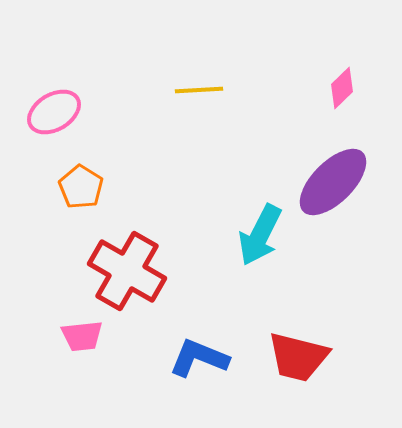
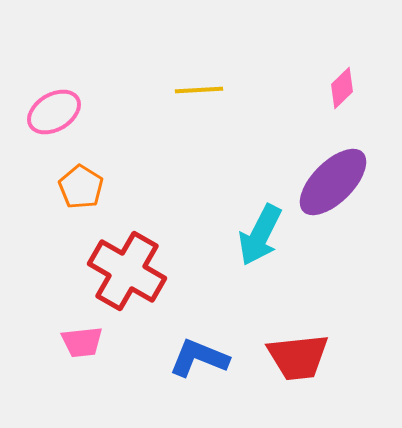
pink trapezoid: moved 6 px down
red trapezoid: rotated 20 degrees counterclockwise
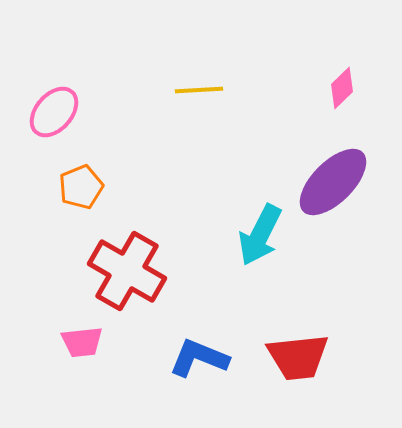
pink ellipse: rotated 18 degrees counterclockwise
orange pentagon: rotated 18 degrees clockwise
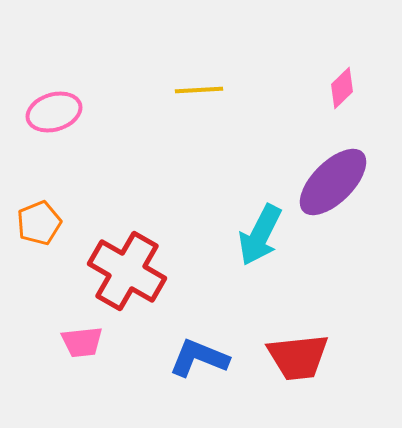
pink ellipse: rotated 32 degrees clockwise
orange pentagon: moved 42 px left, 36 px down
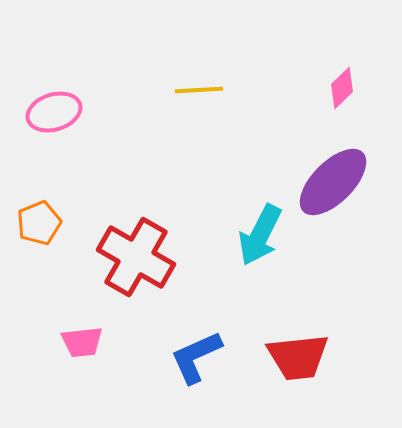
red cross: moved 9 px right, 14 px up
blue L-shape: moved 3 px left, 1 px up; rotated 46 degrees counterclockwise
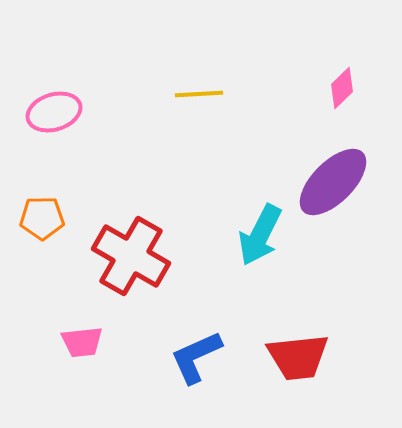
yellow line: moved 4 px down
orange pentagon: moved 3 px right, 5 px up; rotated 21 degrees clockwise
red cross: moved 5 px left, 1 px up
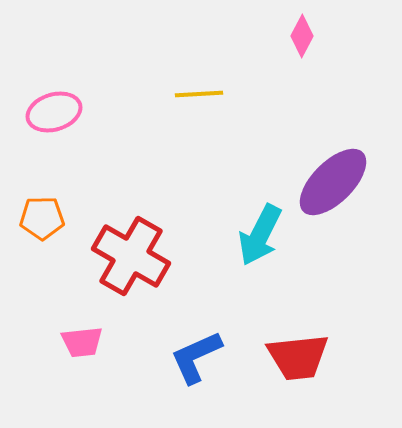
pink diamond: moved 40 px left, 52 px up; rotated 18 degrees counterclockwise
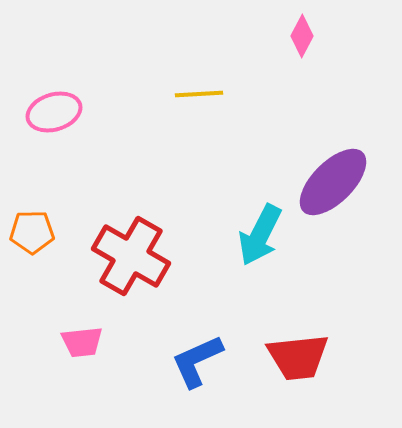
orange pentagon: moved 10 px left, 14 px down
blue L-shape: moved 1 px right, 4 px down
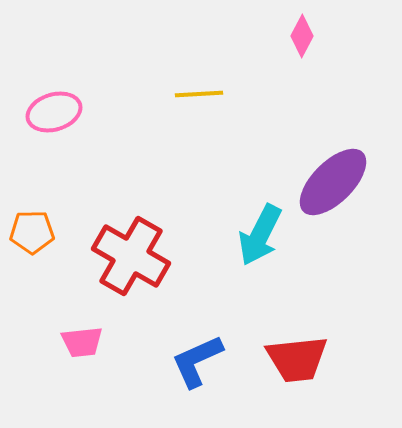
red trapezoid: moved 1 px left, 2 px down
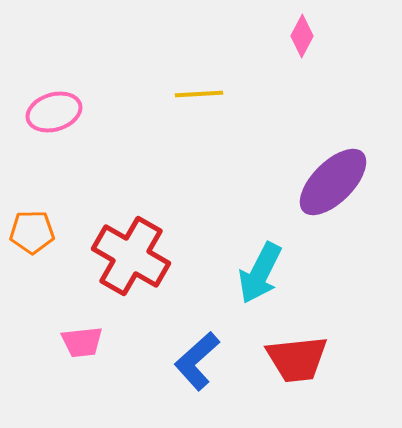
cyan arrow: moved 38 px down
blue L-shape: rotated 18 degrees counterclockwise
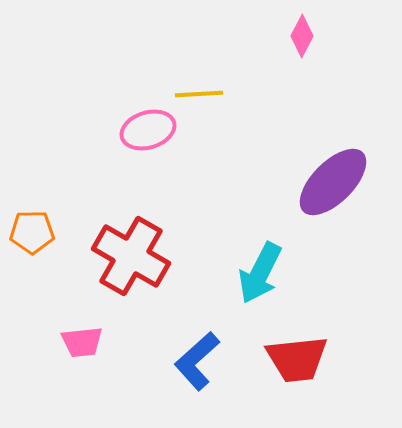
pink ellipse: moved 94 px right, 18 px down
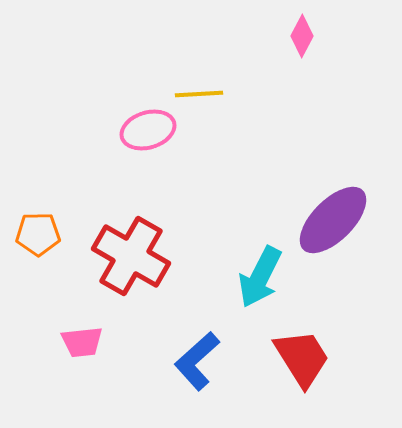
purple ellipse: moved 38 px down
orange pentagon: moved 6 px right, 2 px down
cyan arrow: moved 4 px down
red trapezoid: moved 5 px right, 1 px up; rotated 116 degrees counterclockwise
